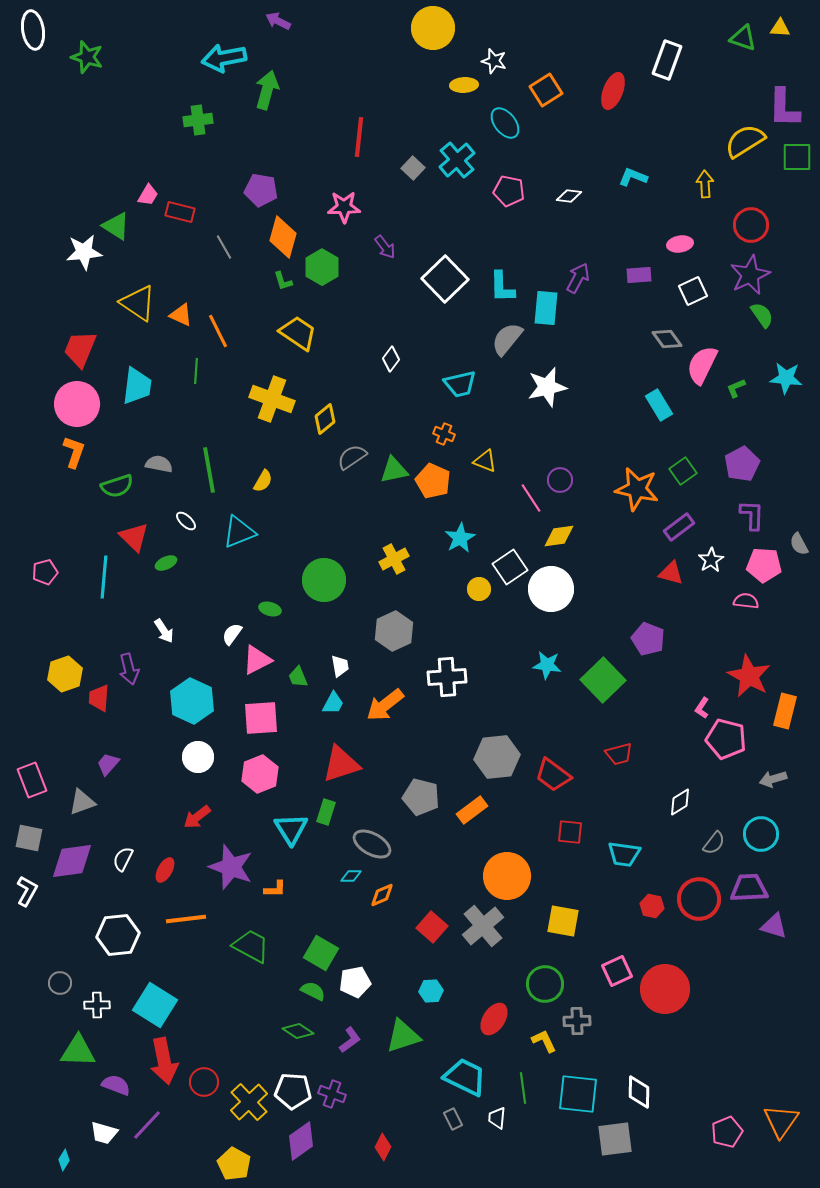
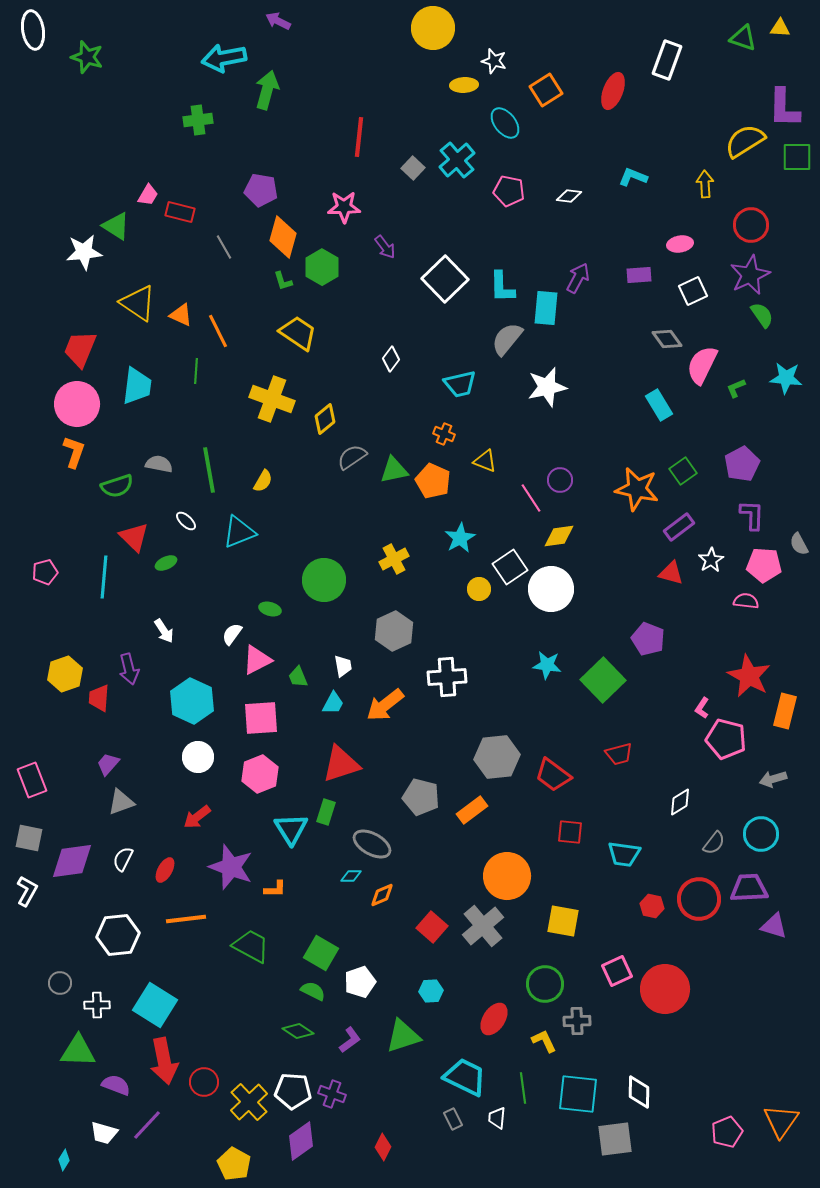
white trapezoid at (340, 666): moved 3 px right
gray triangle at (82, 802): moved 39 px right
white pentagon at (355, 982): moved 5 px right; rotated 8 degrees counterclockwise
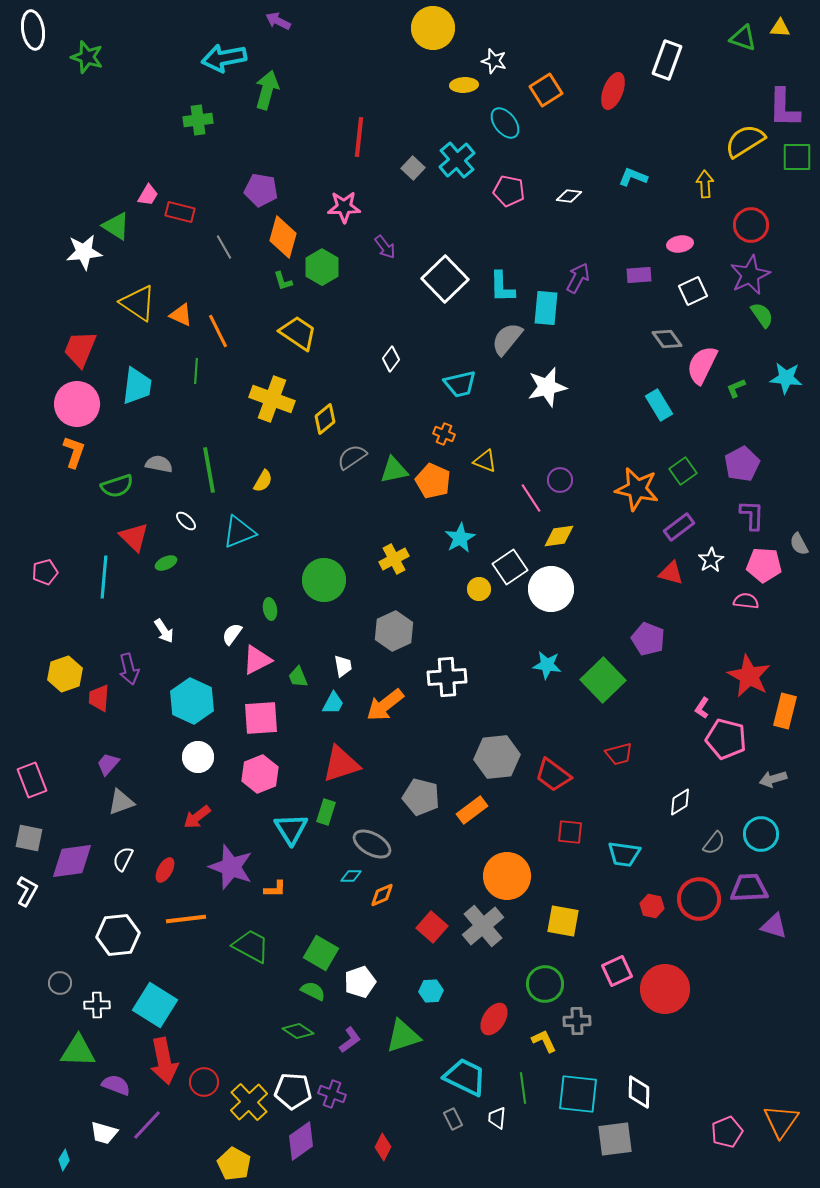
green ellipse at (270, 609): rotated 65 degrees clockwise
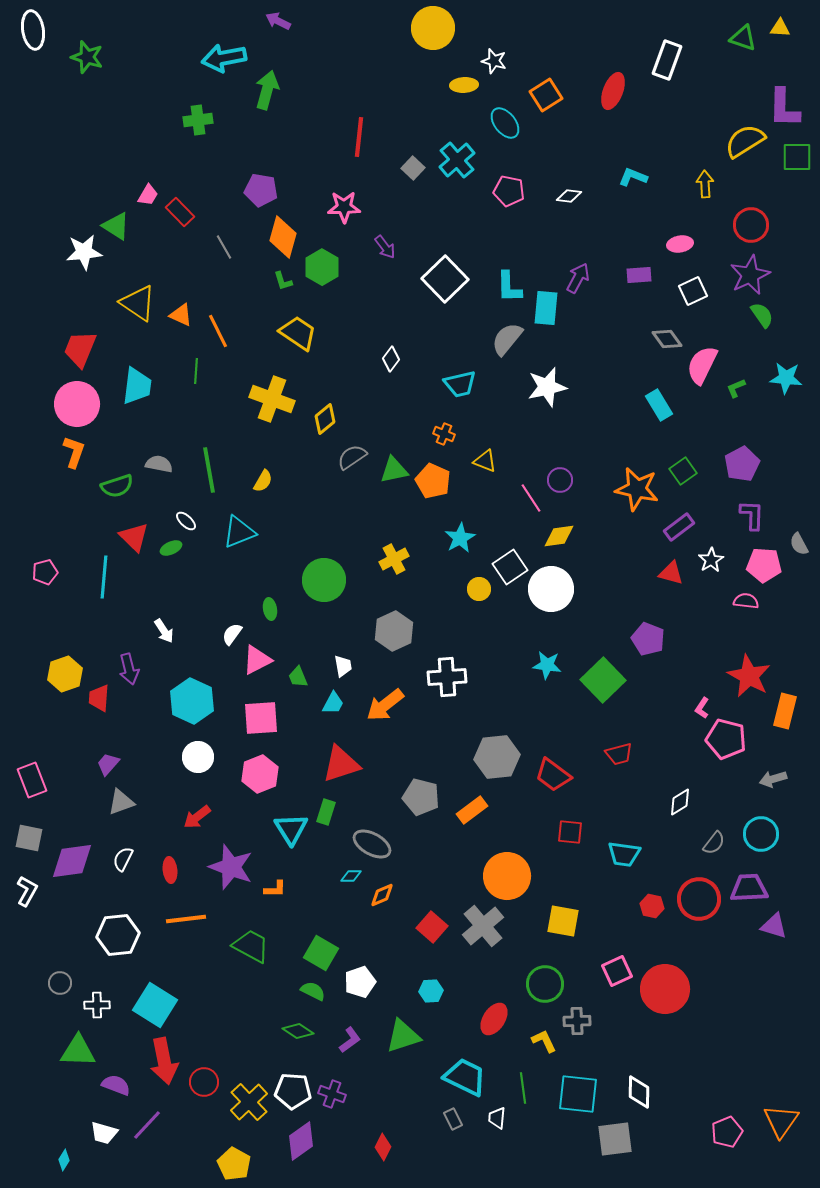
orange square at (546, 90): moved 5 px down
red rectangle at (180, 212): rotated 32 degrees clockwise
cyan L-shape at (502, 287): moved 7 px right
green ellipse at (166, 563): moved 5 px right, 15 px up
red ellipse at (165, 870): moved 5 px right; rotated 35 degrees counterclockwise
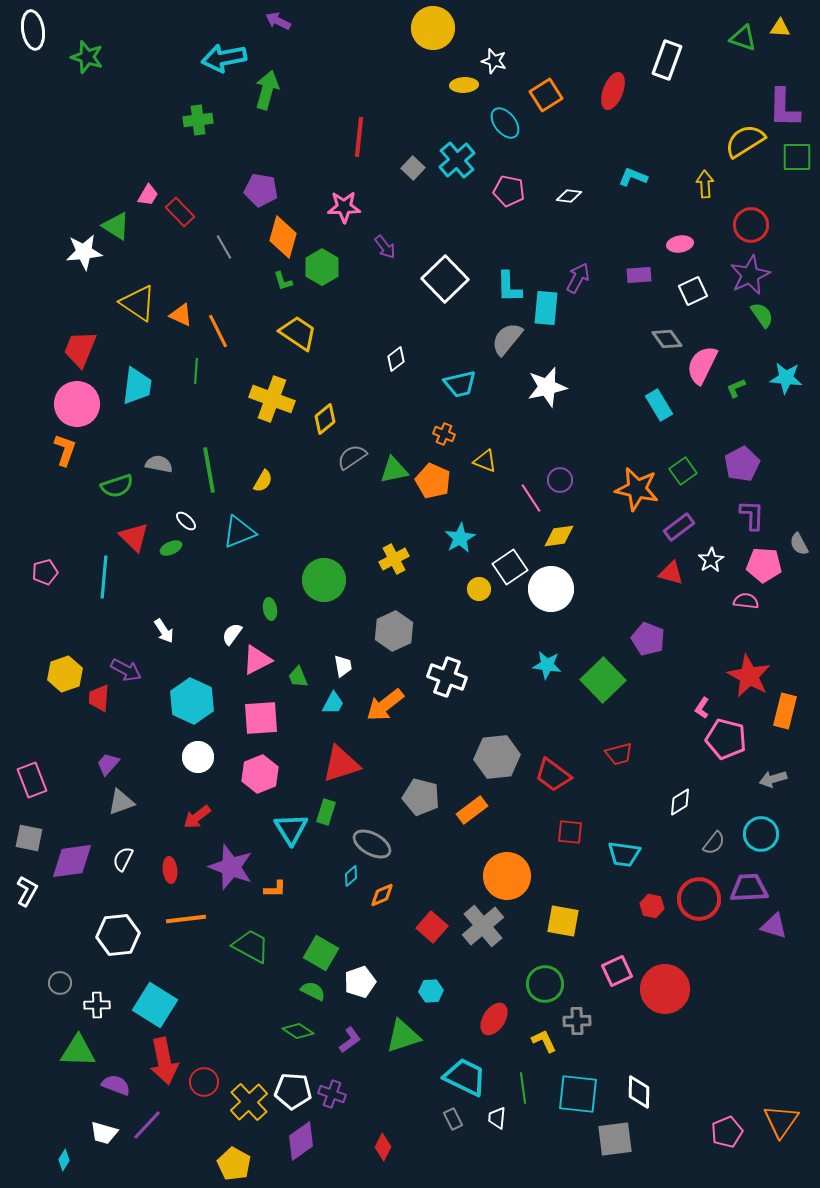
white diamond at (391, 359): moved 5 px right; rotated 15 degrees clockwise
orange L-shape at (74, 452): moved 9 px left, 2 px up
purple arrow at (129, 669): moved 3 px left, 1 px down; rotated 48 degrees counterclockwise
white cross at (447, 677): rotated 24 degrees clockwise
cyan diamond at (351, 876): rotated 40 degrees counterclockwise
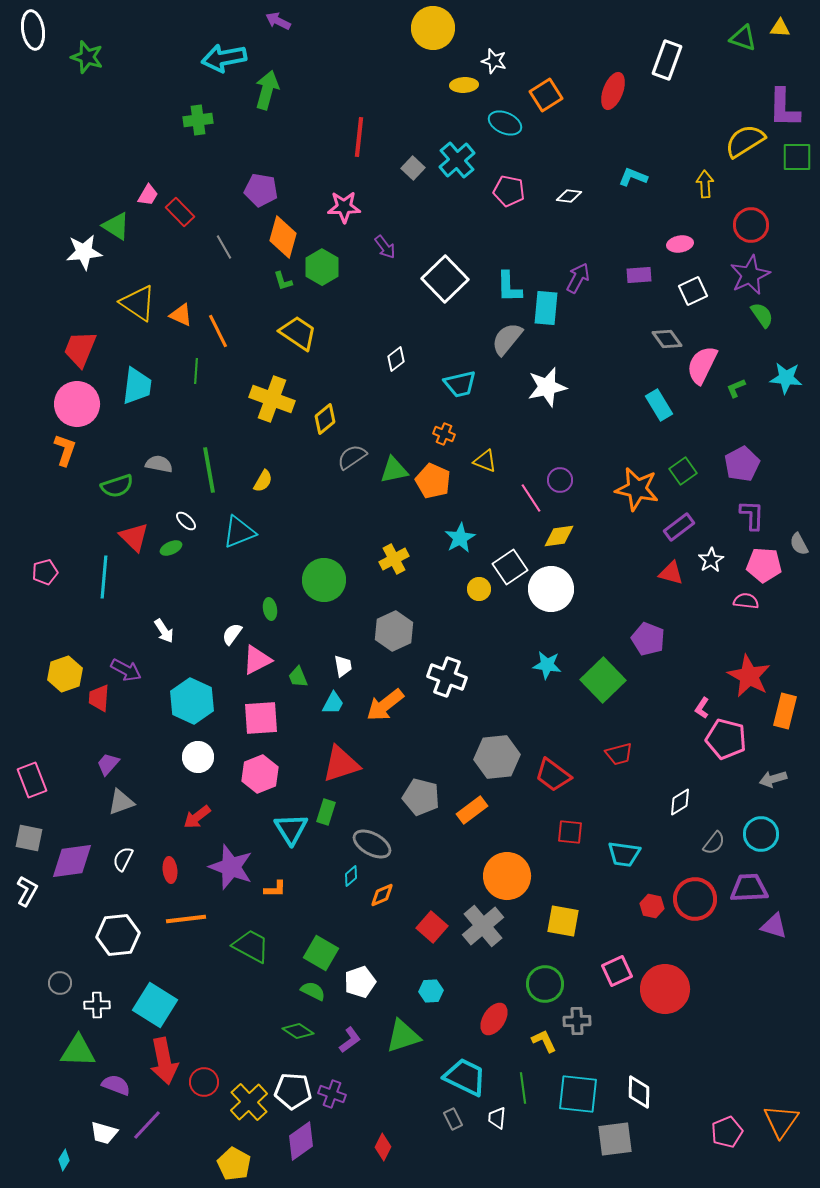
cyan ellipse at (505, 123): rotated 28 degrees counterclockwise
red circle at (699, 899): moved 4 px left
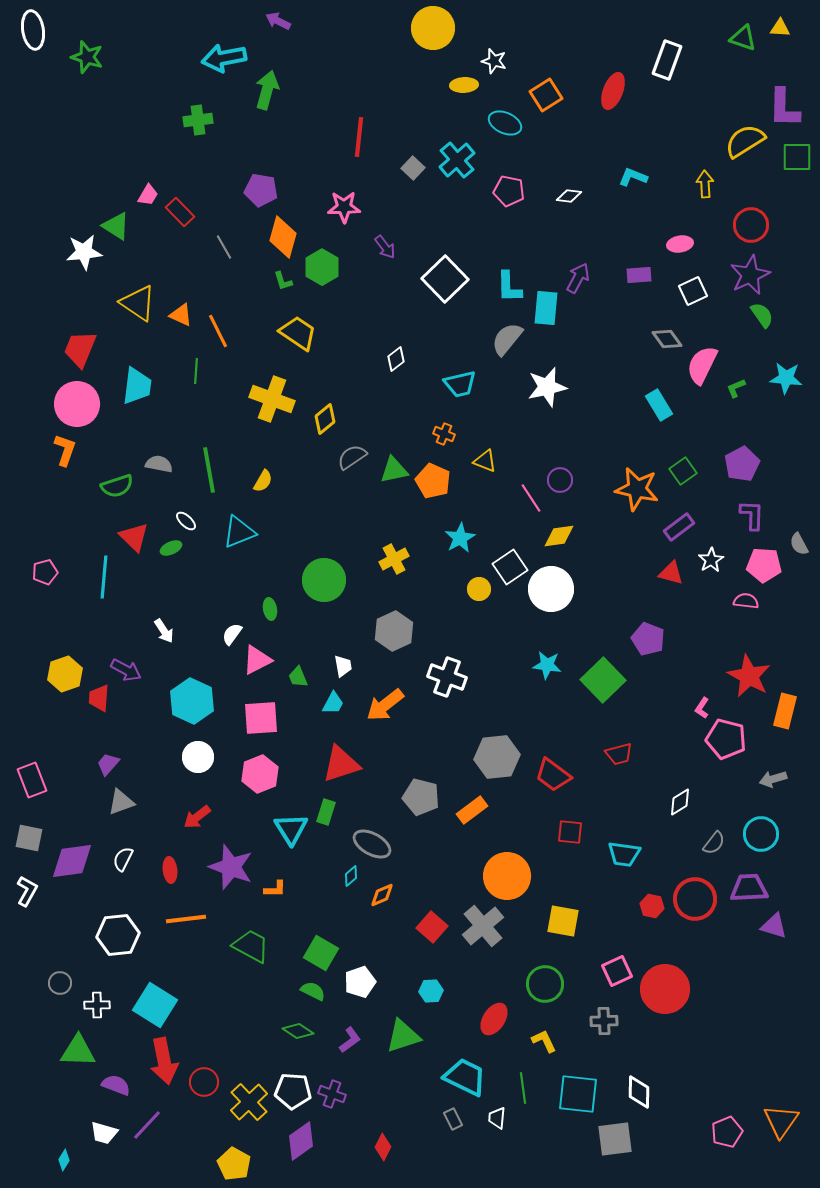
gray cross at (577, 1021): moved 27 px right
